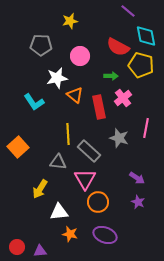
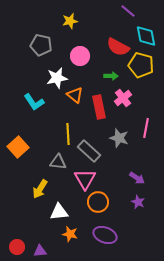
gray pentagon: rotated 10 degrees clockwise
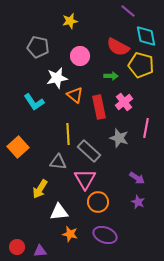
gray pentagon: moved 3 px left, 2 px down
pink cross: moved 1 px right, 4 px down
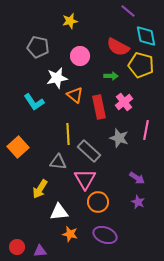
pink line: moved 2 px down
